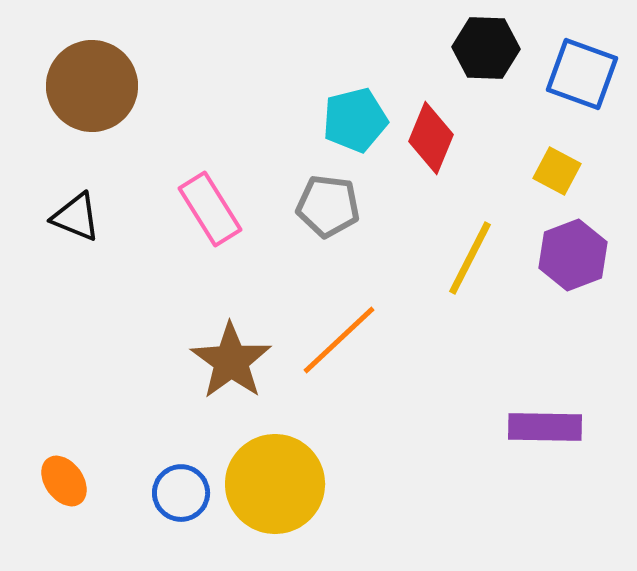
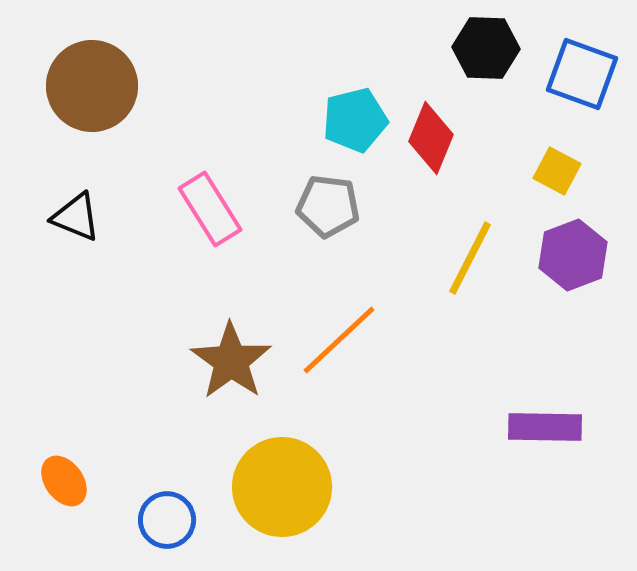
yellow circle: moved 7 px right, 3 px down
blue circle: moved 14 px left, 27 px down
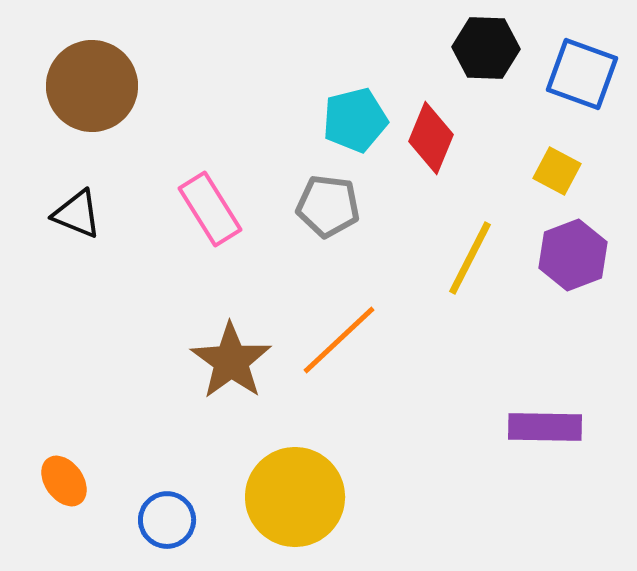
black triangle: moved 1 px right, 3 px up
yellow circle: moved 13 px right, 10 px down
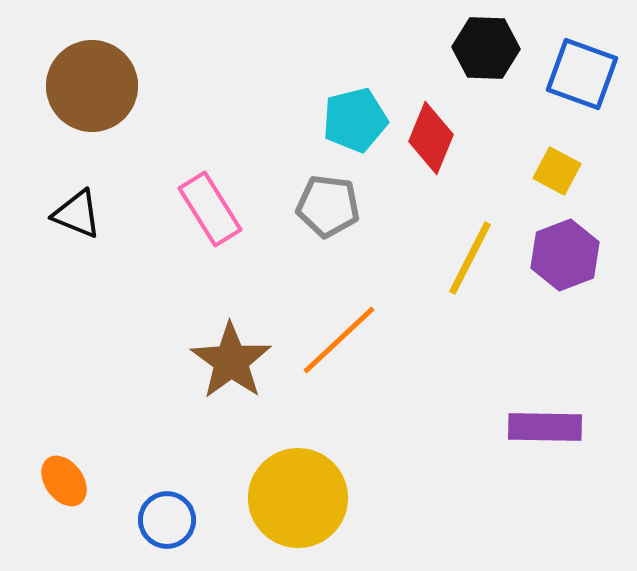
purple hexagon: moved 8 px left
yellow circle: moved 3 px right, 1 px down
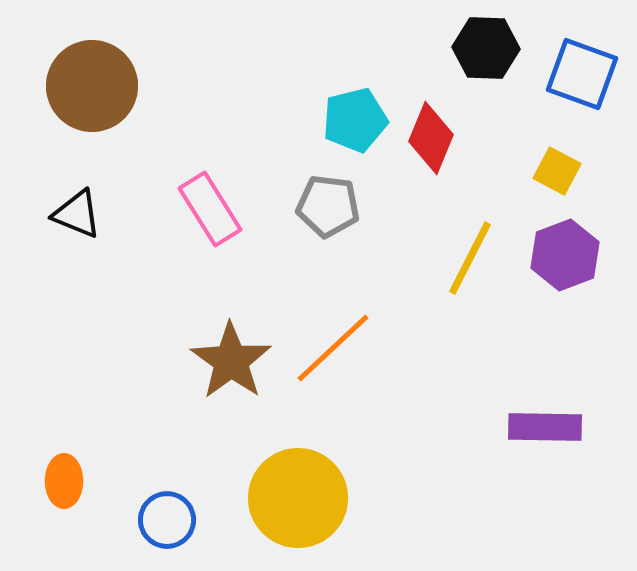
orange line: moved 6 px left, 8 px down
orange ellipse: rotated 36 degrees clockwise
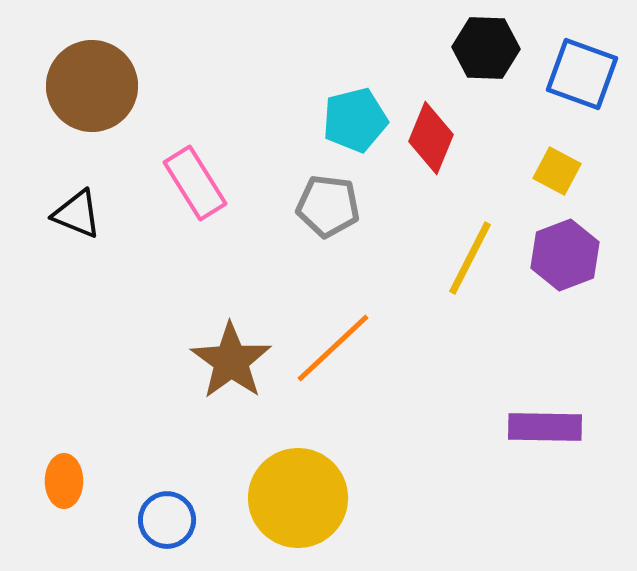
pink rectangle: moved 15 px left, 26 px up
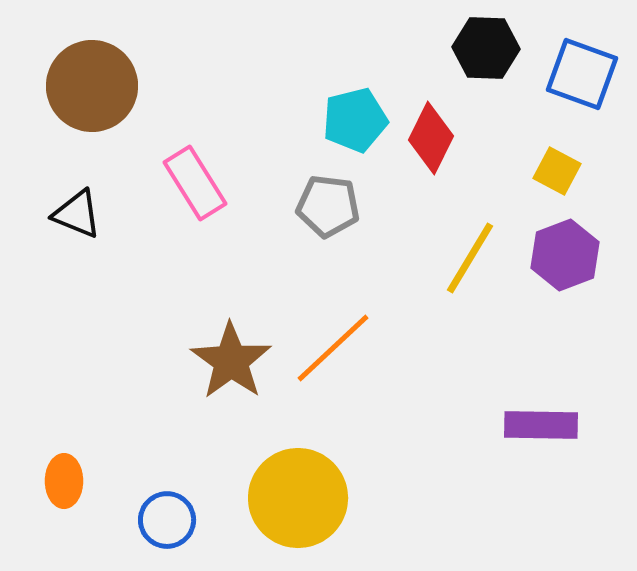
red diamond: rotated 4 degrees clockwise
yellow line: rotated 4 degrees clockwise
purple rectangle: moved 4 px left, 2 px up
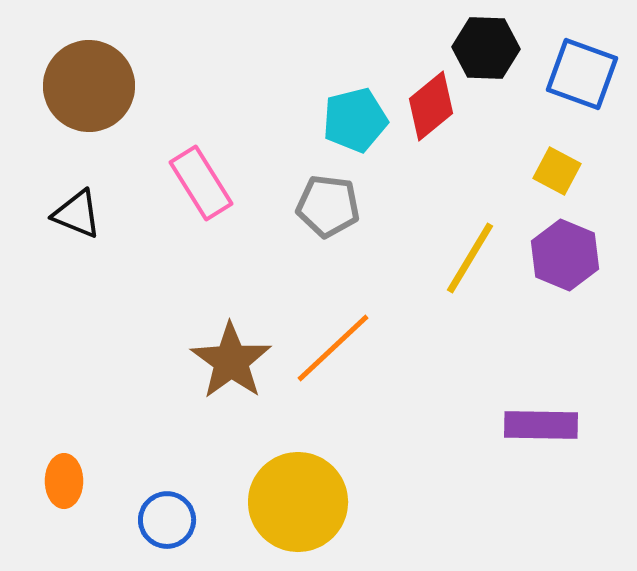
brown circle: moved 3 px left
red diamond: moved 32 px up; rotated 24 degrees clockwise
pink rectangle: moved 6 px right
purple hexagon: rotated 16 degrees counterclockwise
yellow circle: moved 4 px down
